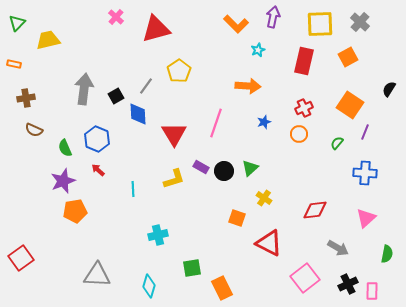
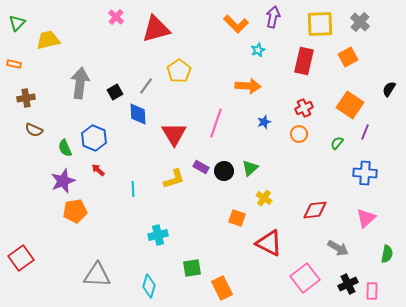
gray arrow at (84, 89): moved 4 px left, 6 px up
black square at (116, 96): moved 1 px left, 4 px up
blue hexagon at (97, 139): moved 3 px left, 1 px up
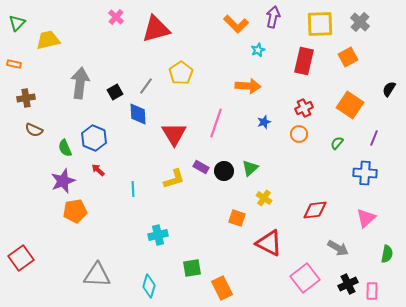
yellow pentagon at (179, 71): moved 2 px right, 2 px down
purple line at (365, 132): moved 9 px right, 6 px down
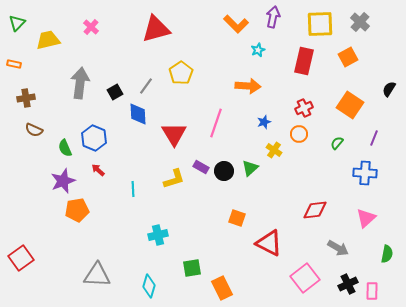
pink cross at (116, 17): moved 25 px left, 10 px down
yellow cross at (264, 198): moved 10 px right, 48 px up
orange pentagon at (75, 211): moved 2 px right, 1 px up
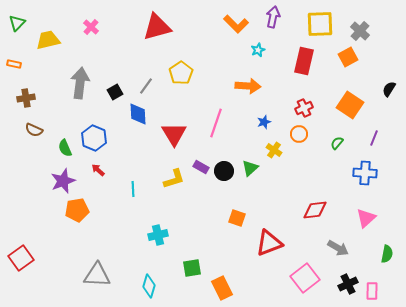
gray cross at (360, 22): moved 9 px down
red triangle at (156, 29): moved 1 px right, 2 px up
red triangle at (269, 243): rotated 48 degrees counterclockwise
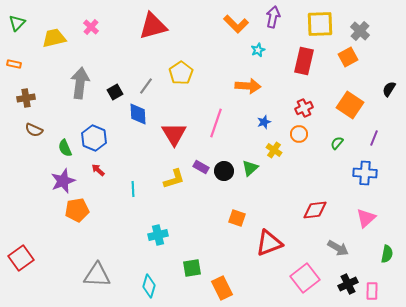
red triangle at (157, 27): moved 4 px left, 1 px up
yellow trapezoid at (48, 40): moved 6 px right, 2 px up
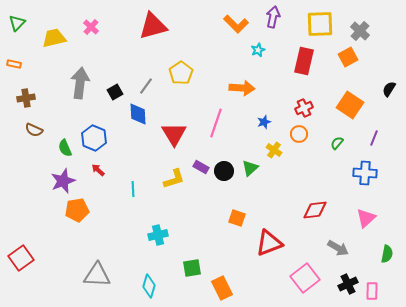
orange arrow at (248, 86): moved 6 px left, 2 px down
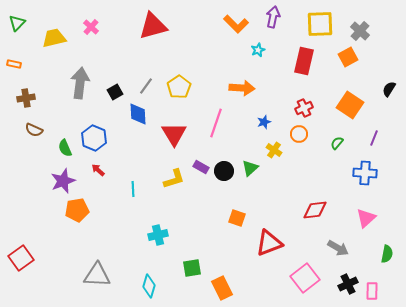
yellow pentagon at (181, 73): moved 2 px left, 14 px down
